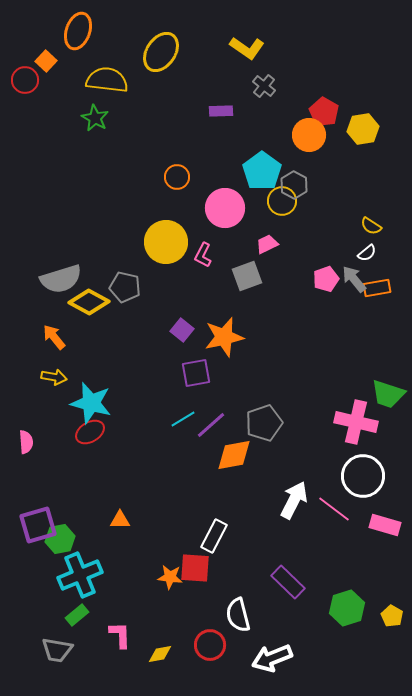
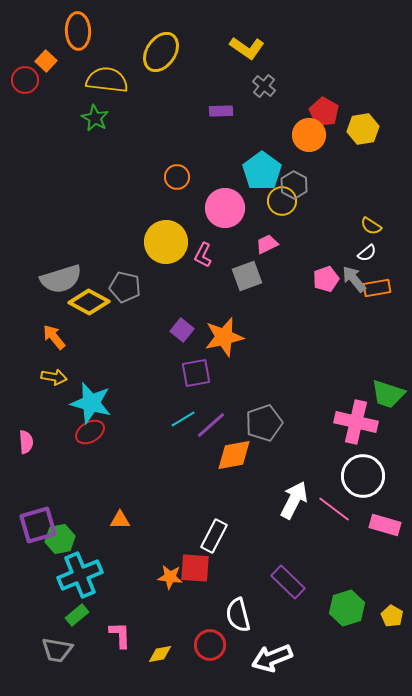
orange ellipse at (78, 31): rotated 21 degrees counterclockwise
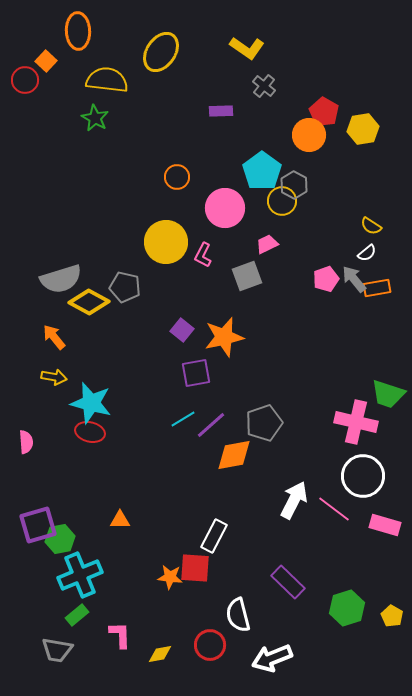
red ellipse at (90, 432): rotated 44 degrees clockwise
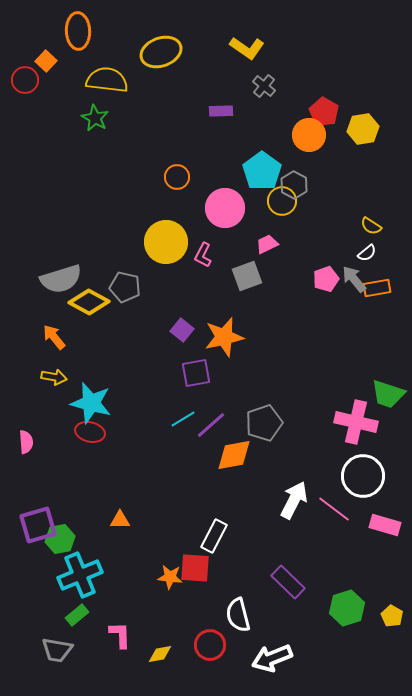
yellow ellipse at (161, 52): rotated 36 degrees clockwise
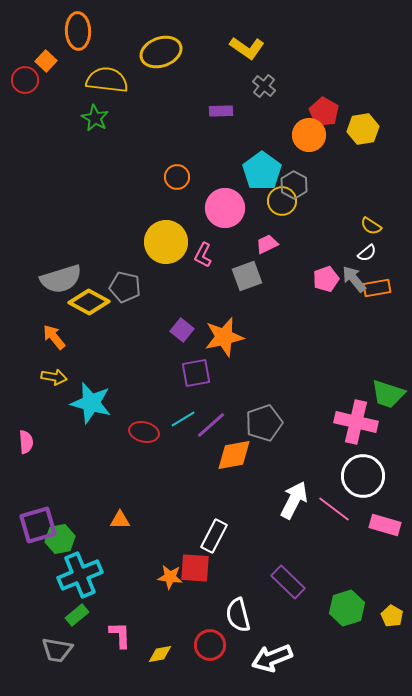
red ellipse at (90, 432): moved 54 px right
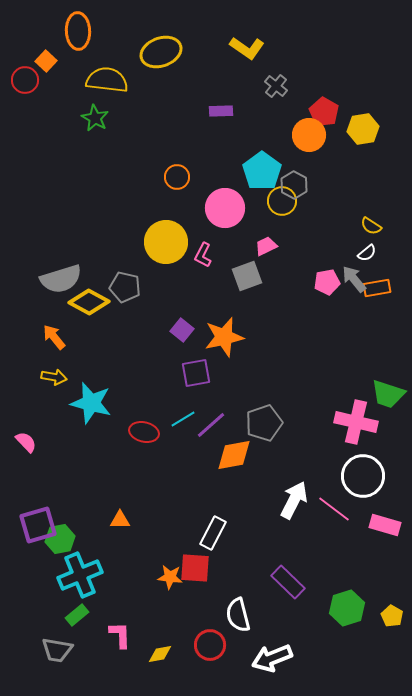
gray cross at (264, 86): moved 12 px right
pink trapezoid at (267, 244): moved 1 px left, 2 px down
pink pentagon at (326, 279): moved 1 px right, 3 px down; rotated 10 degrees clockwise
pink semicircle at (26, 442): rotated 40 degrees counterclockwise
white rectangle at (214, 536): moved 1 px left, 3 px up
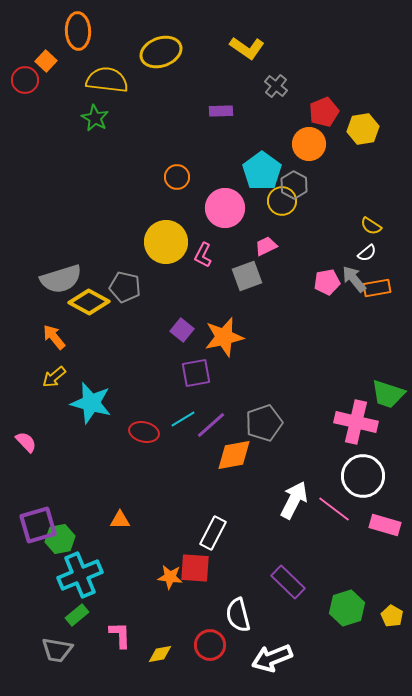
red pentagon at (324, 112): rotated 20 degrees clockwise
orange circle at (309, 135): moved 9 px down
yellow arrow at (54, 377): rotated 130 degrees clockwise
